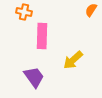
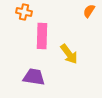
orange semicircle: moved 2 px left, 1 px down
yellow arrow: moved 4 px left, 6 px up; rotated 85 degrees counterclockwise
purple trapezoid: rotated 45 degrees counterclockwise
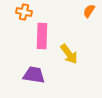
purple trapezoid: moved 2 px up
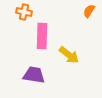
yellow arrow: moved 1 px down; rotated 15 degrees counterclockwise
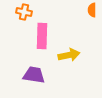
orange semicircle: moved 3 px right, 1 px up; rotated 32 degrees counterclockwise
yellow arrow: rotated 50 degrees counterclockwise
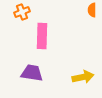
orange cross: moved 2 px left; rotated 35 degrees counterclockwise
yellow arrow: moved 14 px right, 22 px down
purple trapezoid: moved 2 px left, 2 px up
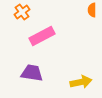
orange cross: rotated 14 degrees counterclockwise
pink rectangle: rotated 60 degrees clockwise
yellow arrow: moved 2 px left, 5 px down
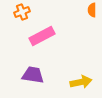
orange cross: rotated 14 degrees clockwise
purple trapezoid: moved 1 px right, 2 px down
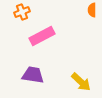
yellow arrow: rotated 55 degrees clockwise
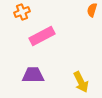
orange semicircle: rotated 16 degrees clockwise
purple trapezoid: rotated 10 degrees counterclockwise
yellow arrow: rotated 20 degrees clockwise
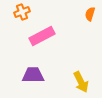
orange semicircle: moved 2 px left, 4 px down
